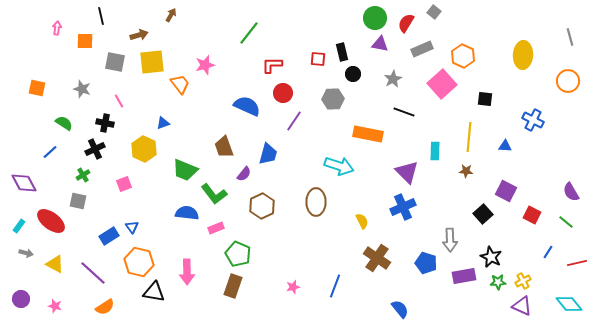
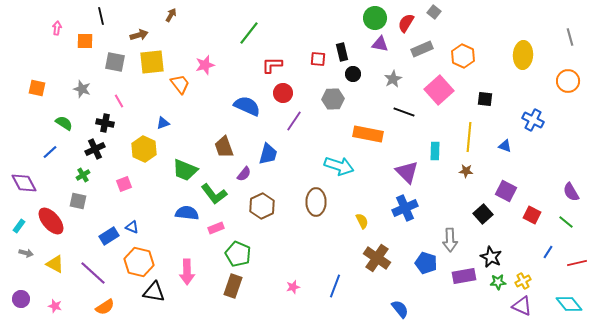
pink square at (442, 84): moved 3 px left, 6 px down
blue triangle at (505, 146): rotated 16 degrees clockwise
blue cross at (403, 207): moved 2 px right, 1 px down
red ellipse at (51, 221): rotated 12 degrees clockwise
blue triangle at (132, 227): rotated 32 degrees counterclockwise
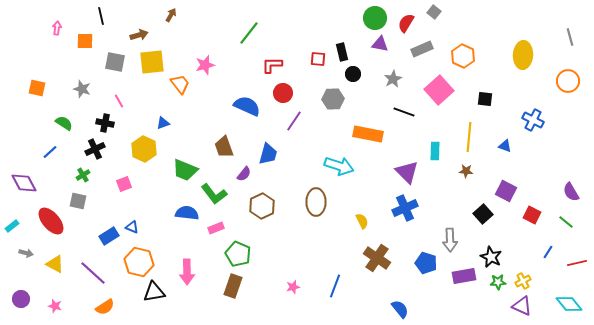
cyan rectangle at (19, 226): moved 7 px left; rotated 16 degrees clockwise
black triangle at (154, 292): rotated 20 degrees counterclockwise
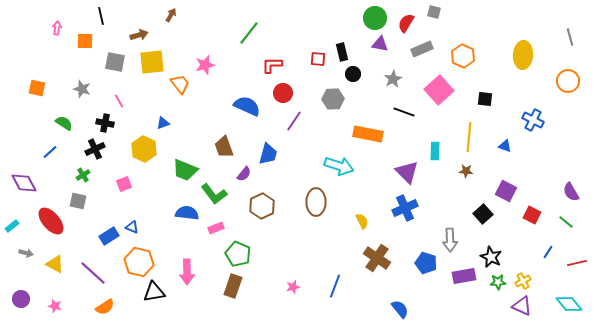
gray square at (434, 12): rotated 24 degrees counterclockwise
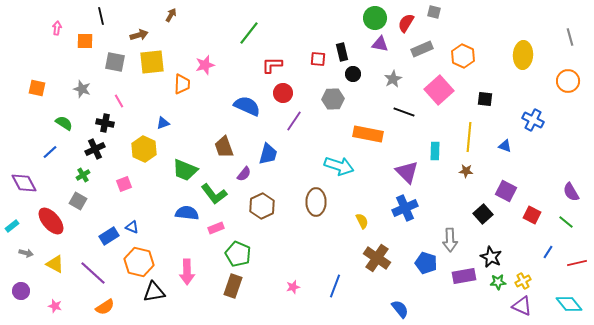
orange trapezoid at (180, 84): moved 2 px right; rotated 40 degrees clockwise
gray square at (78, 201): rotated 18 degrees clockwise
purple circle at (21, 299): moved 8 px up
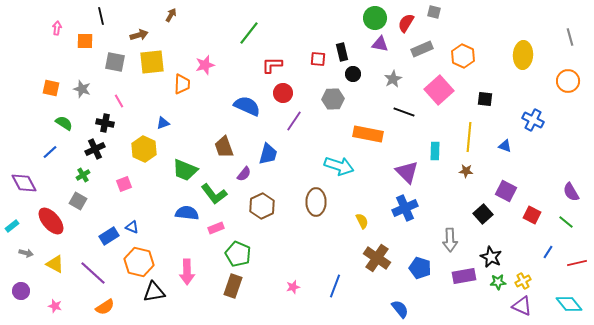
orange square at (37, 88): moved 14 px right
blue pentagon at (426, 263): moved 6 px left, 5 px down
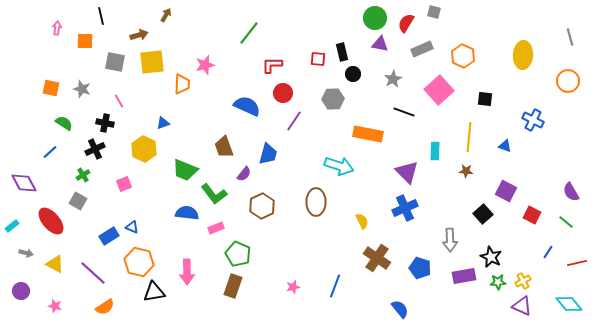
brown arrow at (171, 15): moved 5 px left
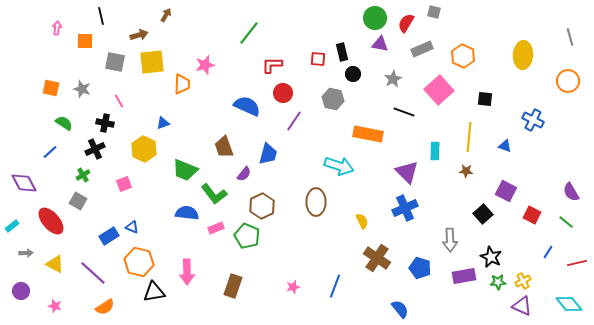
gray hexagon at (333, 99): rotated 15 degrees clockwise
gray arrow at (26, 253): rotated 16 degrees counterclockwise
green pentagon at (238, 254): moved 9 px right, 18 px up
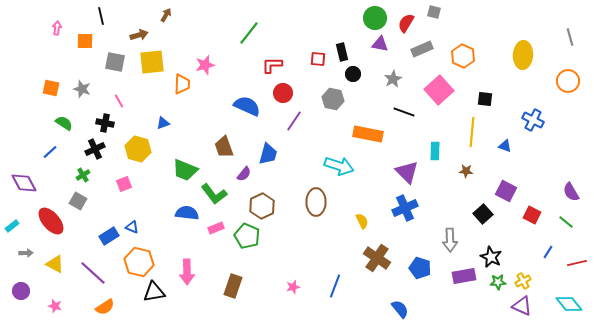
yellow line at (469, 137): moved 3 px right, 5 px up
yellow hexagon at (144, 149): moved 6 px left; rotated 10 degrees counterclockwise
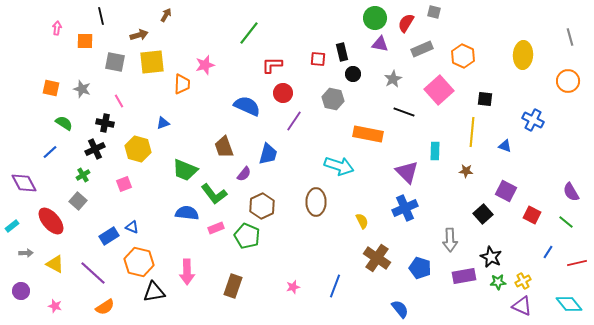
gray square at (78, 201): rotated 12 degrees clockwise
